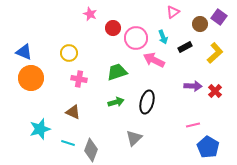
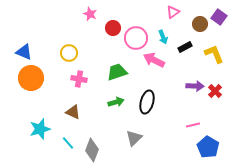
yellow L-shape: moved 1 px left, 1 px down; rotated 70 degrees counterclockwise
purple arrow: moved 2 px right
cyan line: rotated 32 degrees clockwise
gray diamond: moved 1 px right
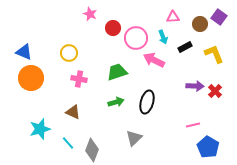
pink triangle: moved 5 px down; rotated 32 degrees clockwise
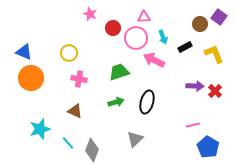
pink triangle: moved 29 px left
green trapezoid: moved 2 px right
brown triangle: moved 2 px right, 1 px up
gray triangle: moved 1 px right, 1 px down
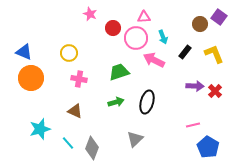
black rectangle: moved 5 px down; rotated 24 degrees counterclockwise
gray diamond: moved 2 px up
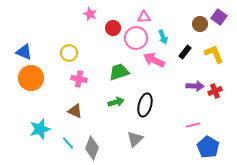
red cross: rotated 24 degrees clockwise
black ellipse: moved 2 px left, 3 px down
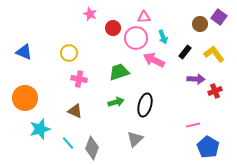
yellow L-shape: rotated 15 degrees counterclockwise
orange circle: moved 6 px left, 20 px down
purple arrow: moved 1 px right, 7 px up
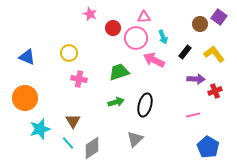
blue triangle: moved 3 px right, 5 px down
brown triangle: moved 2 px left, 10 px down; rotated 35 degrees clockwise
pink line: moved 10 px up
gray diamond: rotated 35 degrees clockwise
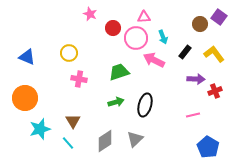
gray diamond: moved 13 px right, 7 px up
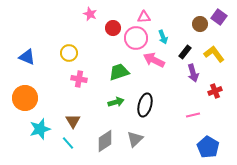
purple arrow: moved 3 px left, 6 px up; rotated 72 degrees clockwise
